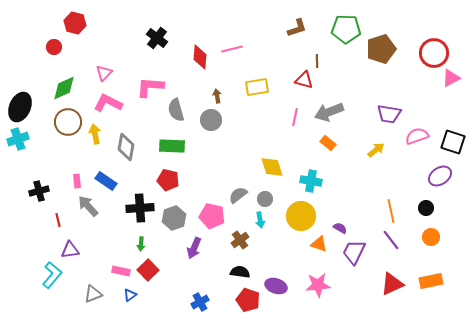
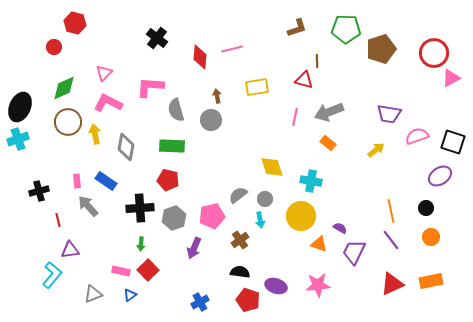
pink pentagon at (212, 216): rotated 25 degrees counterclockwise
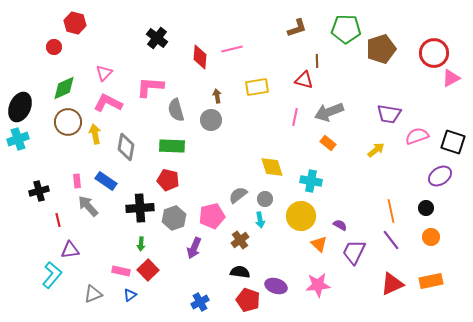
purple semicircle at (340, 228): moved 3 px up
orange triangle at (319, 244): rotated 24 degrees clockwise
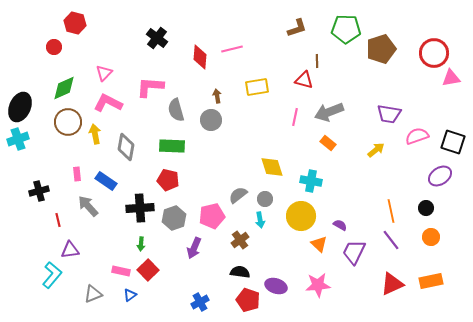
pink triangle at (451, 78): rotated 18 degrees clockwise
pink rectangle at (77, 181): moved 7 px up
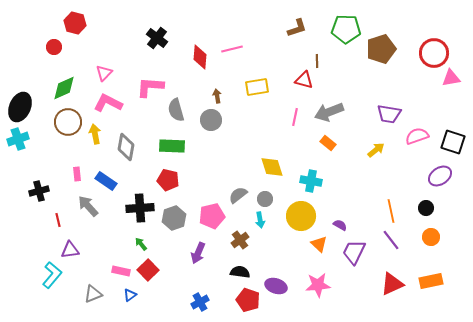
green arrow at (141, 244): rotated 136 degrees clockwise
purple arrow at (194, 248): moved 4 px right, 5 px down
